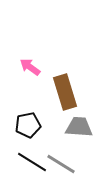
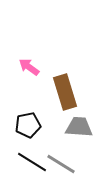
pink arrow: moved 1 px left
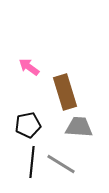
black line: rotated 64 degrees clockwise
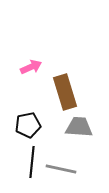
pink arrow: moved 2 px right; rotated 120 degrees clockwise
gray line: moved 5 px down; rotated 20 degrees counterclockwise
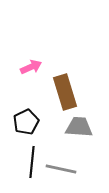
black pentagon: moved 2 px left, 3 px up; rotated 15 degrees counterclockwise
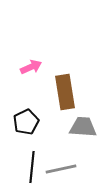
brown rectangle: rotated 8 degrees clockwise
gray trapezoid: moved 4 px right
black line: moved 5 px down
gray line: rotated 24 degrees counterclockwise
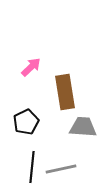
pink arrow: rotated 20 degrees counterclockwise
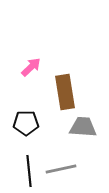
black pentagon: moved 1 px down; rotated 25 degrees clockwise
black line: moved 3 px left, 4 px down; rotated 12 degrees counterclockwise
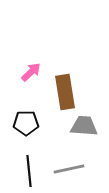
pink arrow: moved 5 px down
gray trapezoid: moved 1 px right, 1 px up
gray line: moved 8 px right
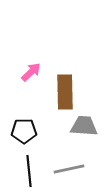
brown rectangle: rotated 8 degrees clockwise
black pentagon: moved 2 px left, 8 px down
